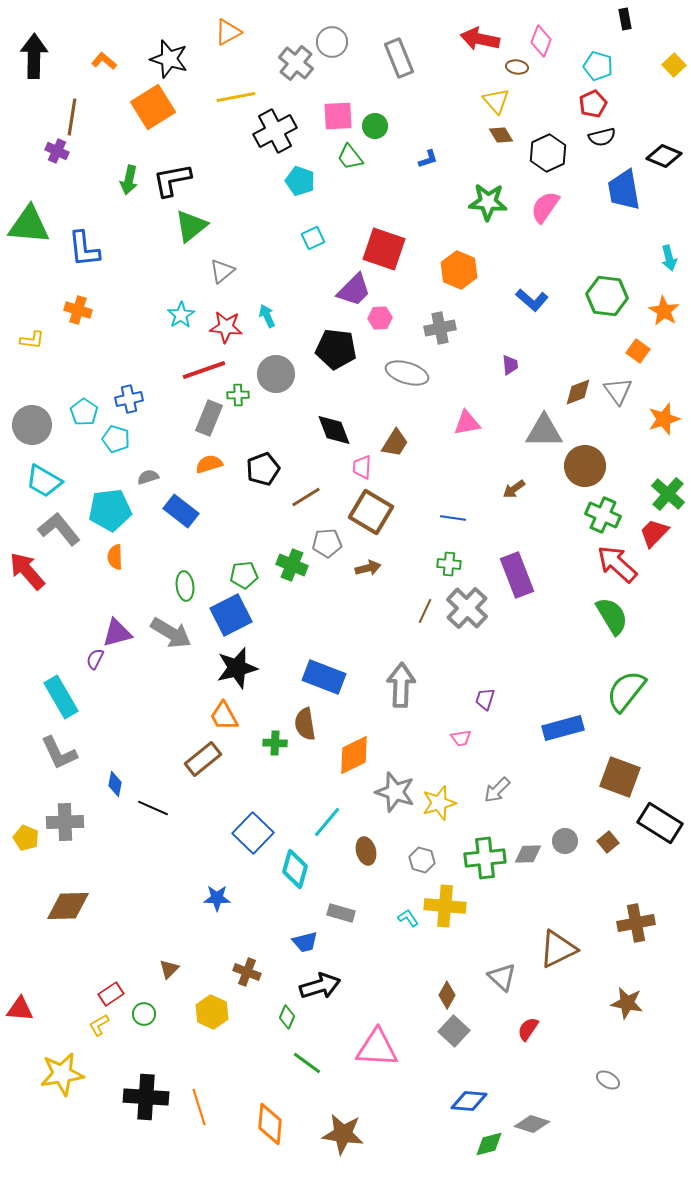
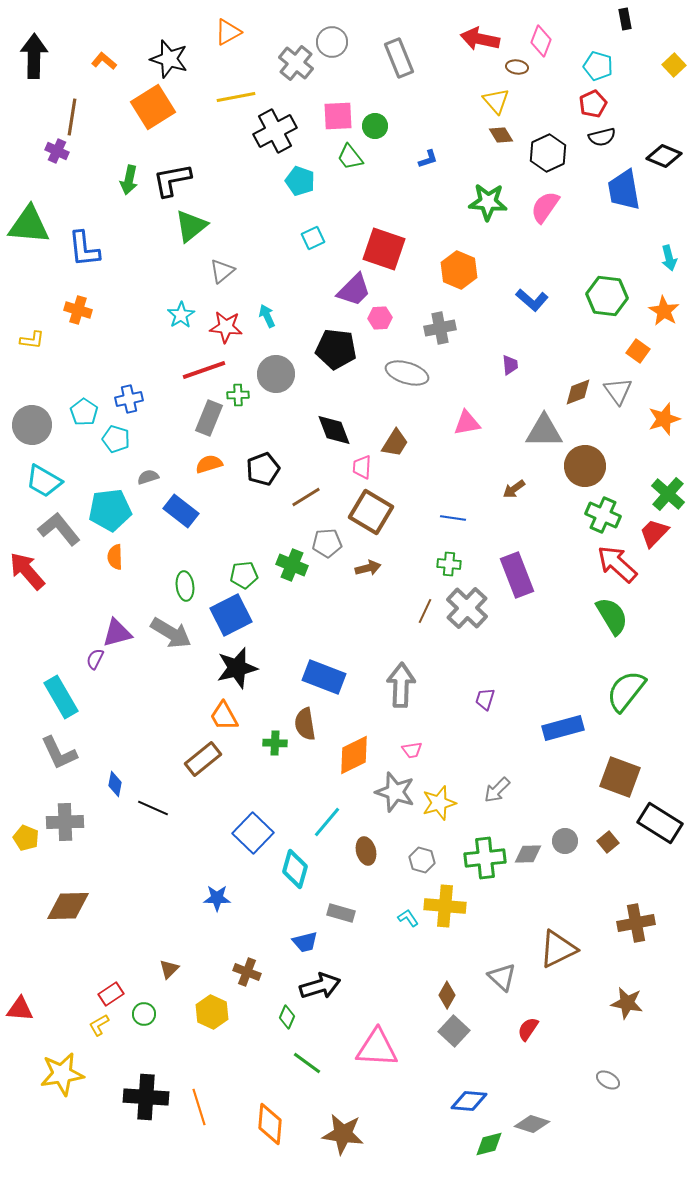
pink trapezoid at (461, 738): moved 49 px left, 12 px down
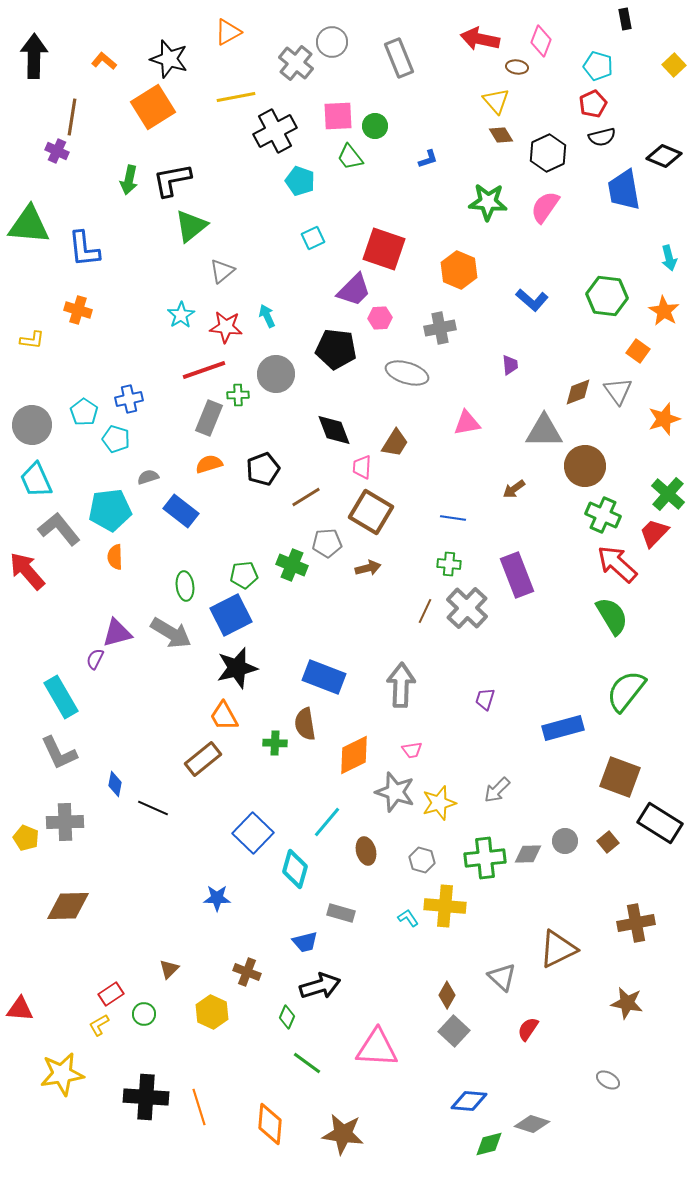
cyan trapezoid at (44, 481): moved 8 px left, 1 px up; rotated 36 degrees clockwise
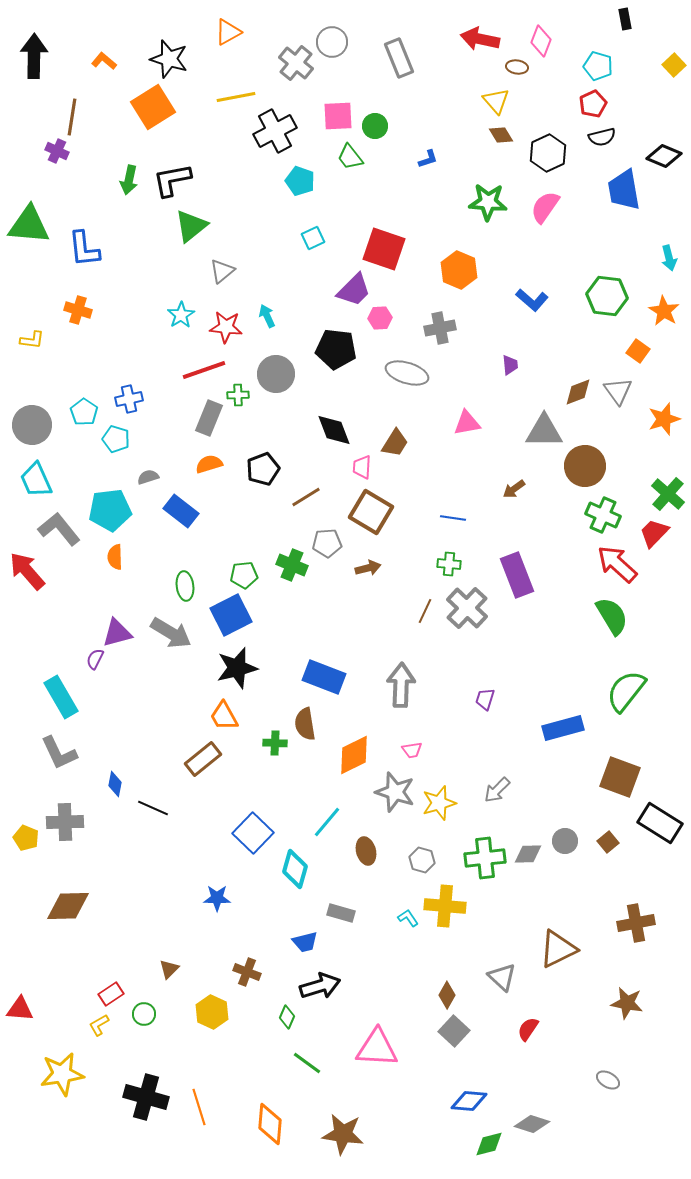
black cross at (146, 1097): rotated 12 degrees clockwise
